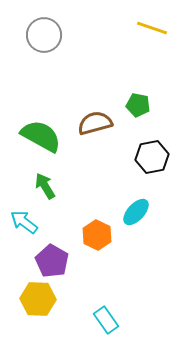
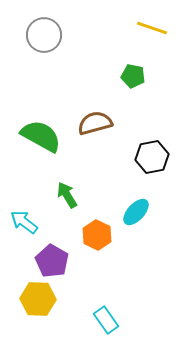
green pentagon: moved 5 px left, 29 px up
green arrow: moved 22 px right, 9 px down
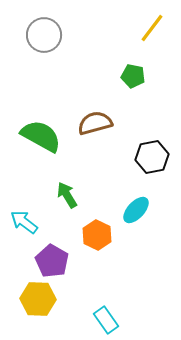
yellow line: rotated 72 degrees counterclockwise
cyan ellipse: moved 2 px up
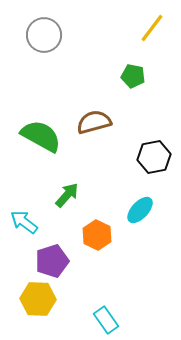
brown semicircle: moved 1 px left, 1 px up
black hexagon: moved 2 px right
green arrow: rotated 72 degrees clockwise
cyan ellipse: moved 4 px right
purple pentagon: rotated 24 degrees clockwise
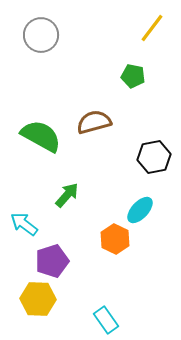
gray circle: moved 3 px left
cyan arrow: moved 2 px down
orange hexagon: moved 18 px right, 4 px down
